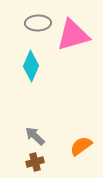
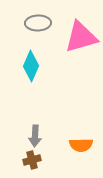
pink triangle: moved 8 px right, 2 px down
gray arrow: rotated 130 degrees counterclockwise
orange semicircle: moved 1 px up; rotated 145 degrees counterclockwise
brown cross: moved 3 px left, 2 px up
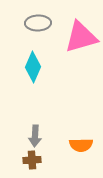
cyan diamond: moved 2 px right, 1 px down
brown cross: rotated 12 degrees clockwise
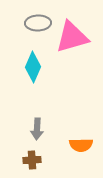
pink triangle: moved 9 px left
gray arrow: moved 2 px right, 7 px up
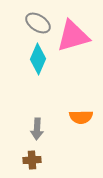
gray ellipse: rotated 35 degrees clockwise
pink triangle: moved 1 px right, 1 px up
cyan diamond: moved 5 px right, 8 px up
orange semicircle: moved 28 px up
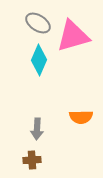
cyan diamond: moved 1 px right, 1 px down
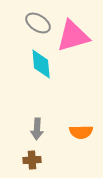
cyan diamond: moved 2 px right, 4 px down; rotated 28 degrees counterclockwise
orange semicircle: moved 15 px down
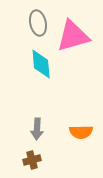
gray ellipse: rotated 45 degrees clockwise
brown cross: rotated 12 degrees counterclockwise
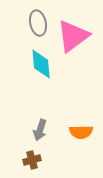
pink triangle: rotated 21 degrees counterclockwise
gray arrow: moved 3 px right, 1 px down; rotated 15 degrees clockwise
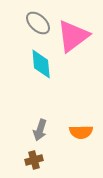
gray ellipse: rotated 35 degrees counterclockwise
brown cross: moved 2 px right
